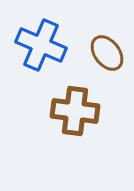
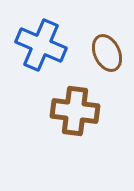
brown ellipse: rotated 12 degrees clockwise
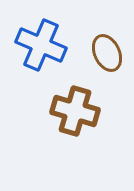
brown cross: rotated 9 degrees clockwise
